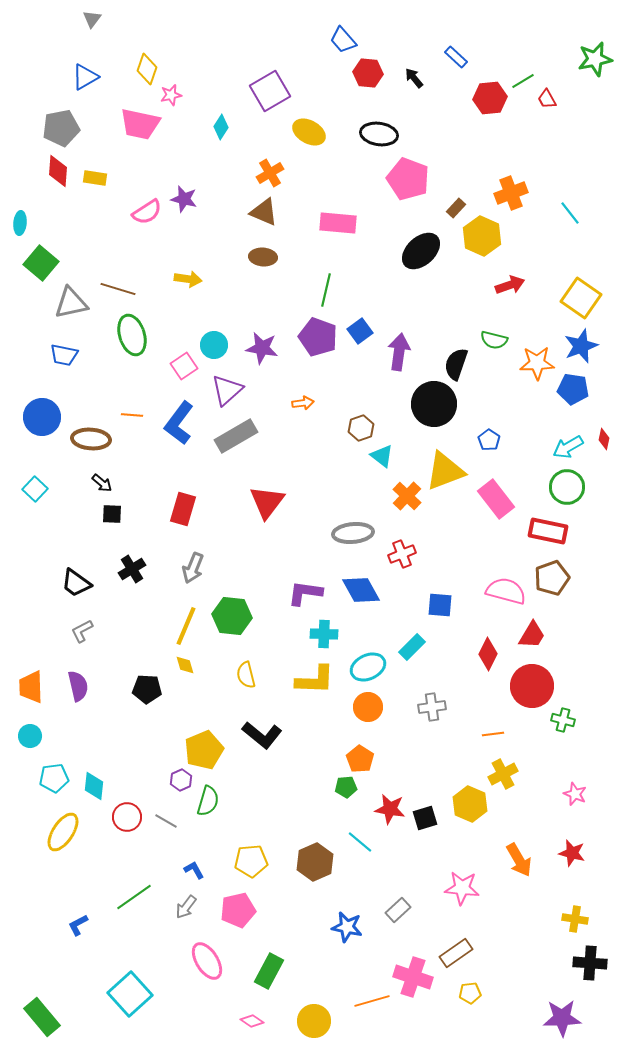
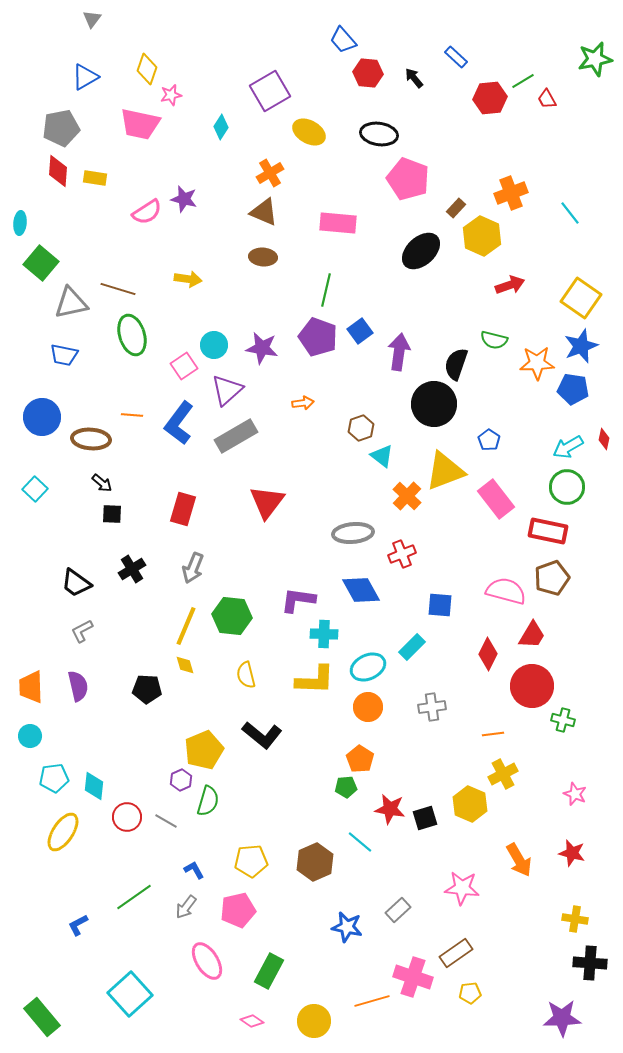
purple L-shape at (305, 593): moved 7 px left, 7 px down
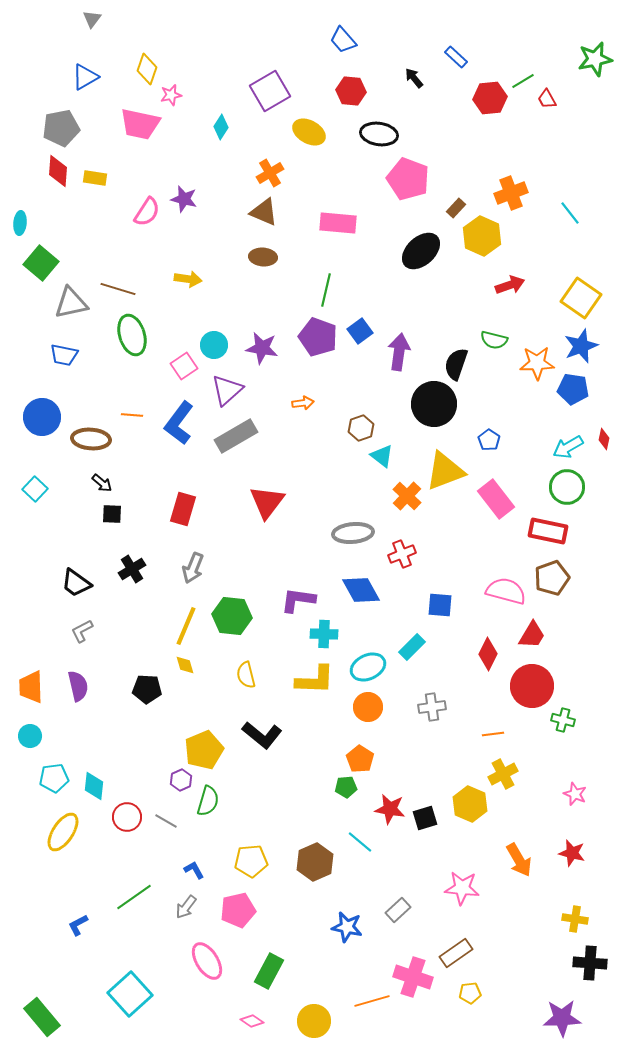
red hexagon at (368, 73): moved 17 px left, 18 px down
pink semicircle at (147, 212): rotated 24 degrees counterclockwise
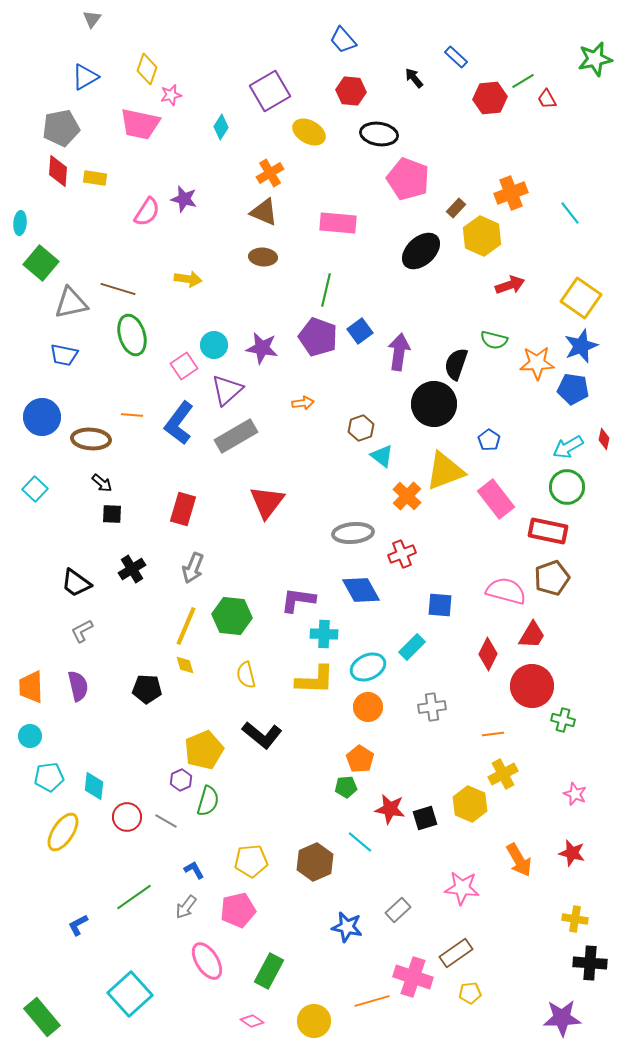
cyan pentagon at (54, 778): moved 5 px left, 1 px up
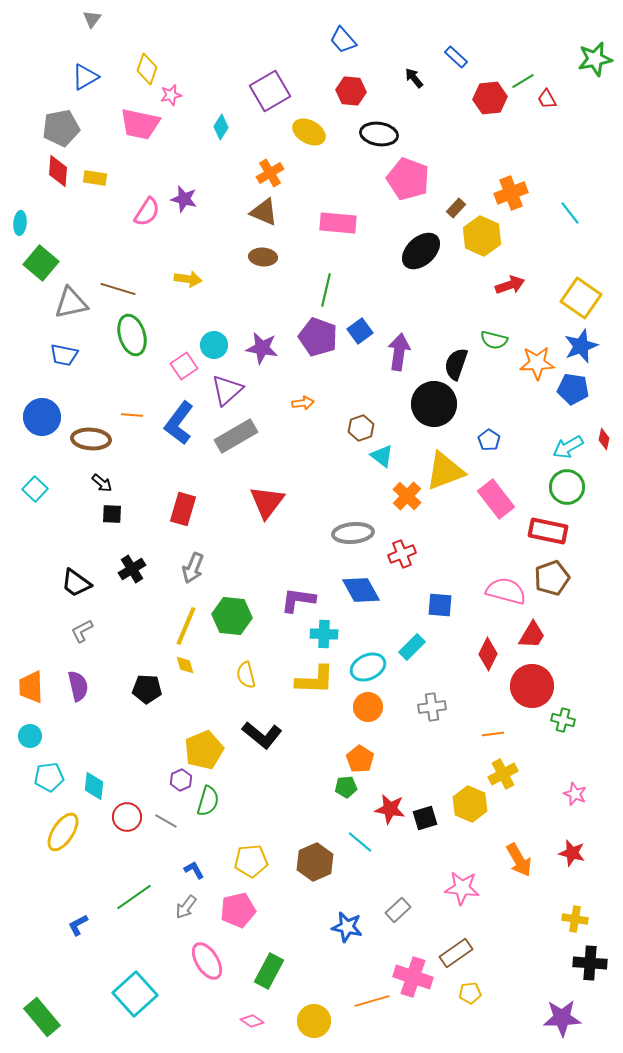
cyan square at (130, 994): moved 5 px right
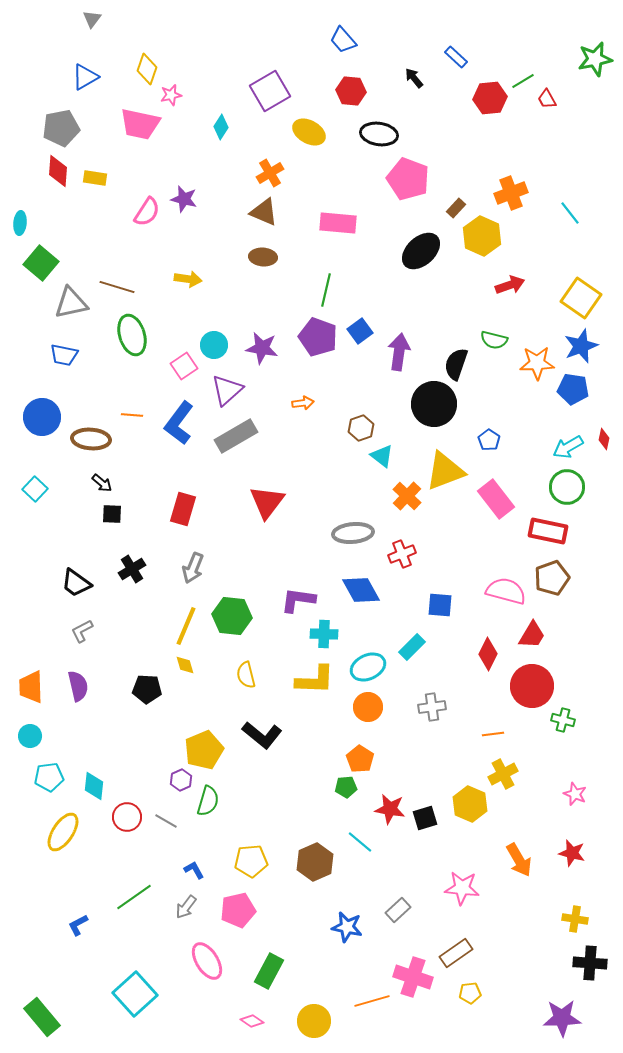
brown line at (118, 289): moved 1 px left, 2 px up
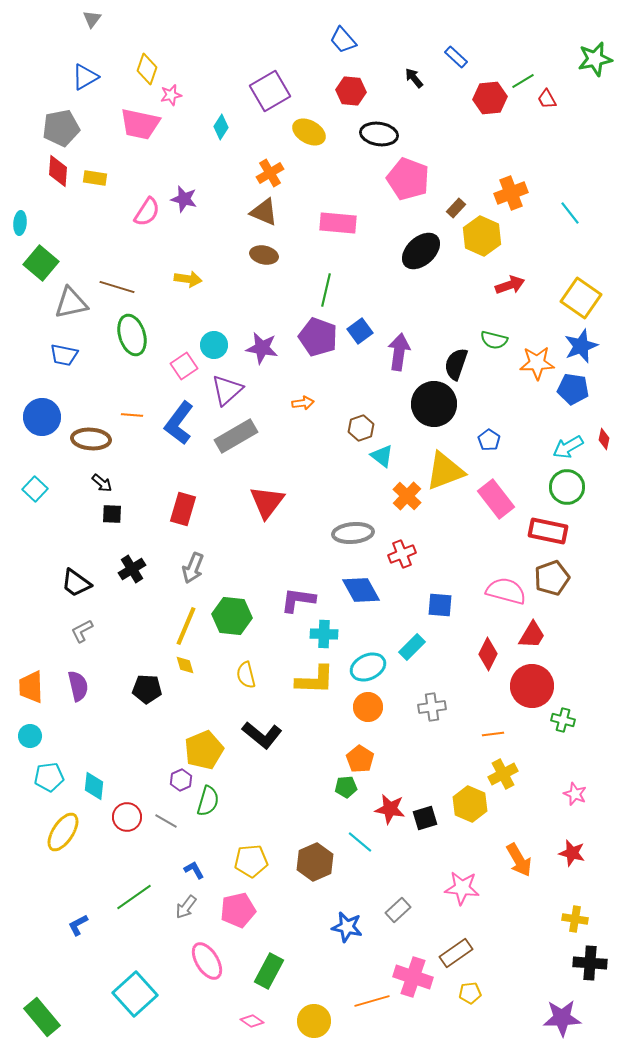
brown ellipse at (263, 257): moved 1 px right, 2 px up; rotated 8 degrees clockwise
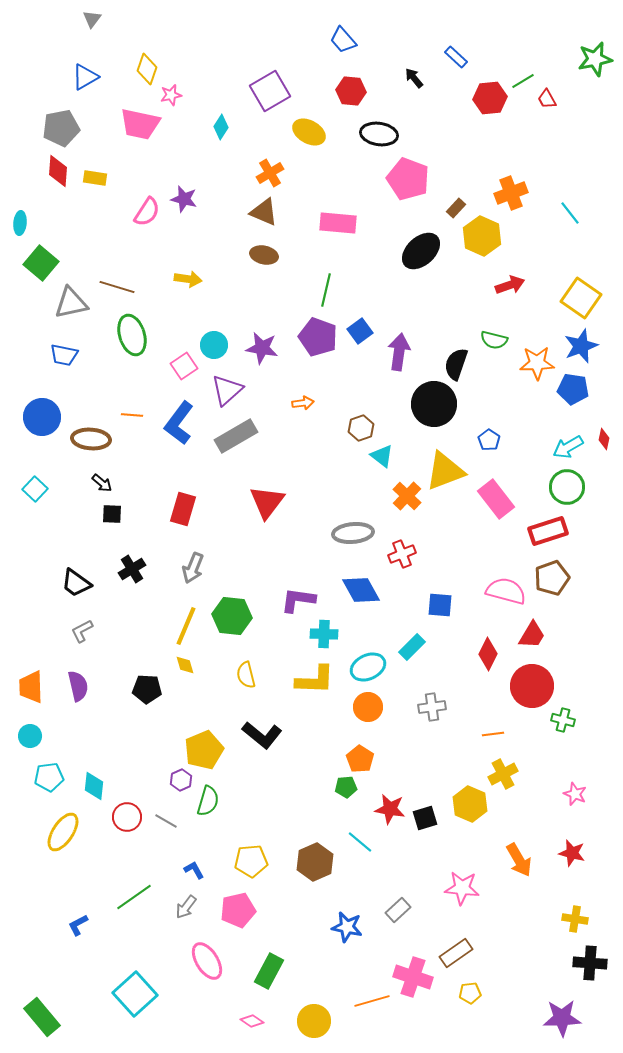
red rectangle at (548, 531): rotated 30 degrees counterclockwise
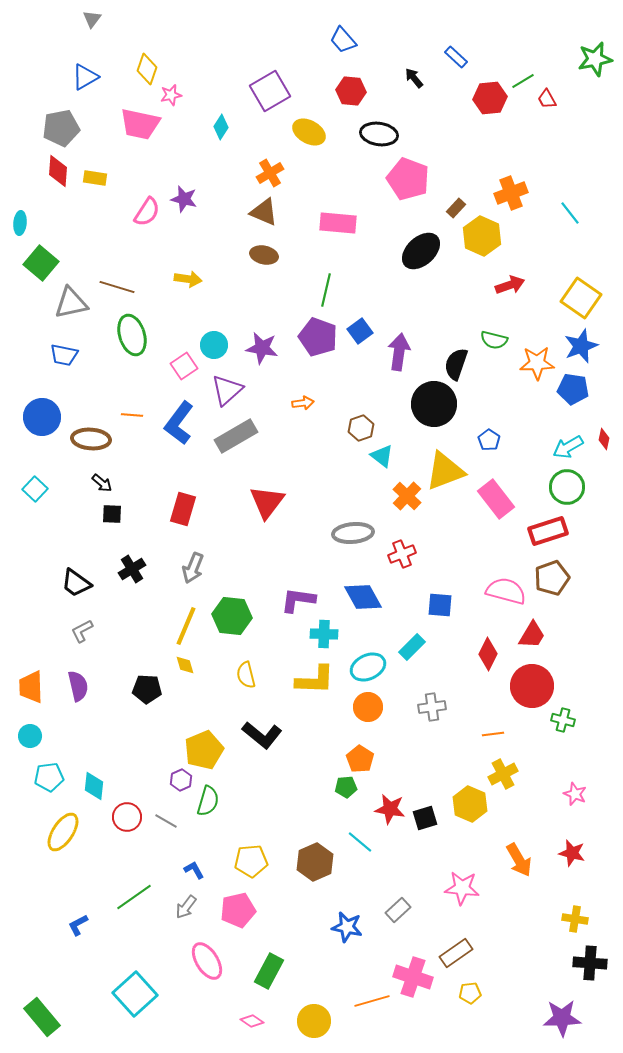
blue diamond at (361, 590): moved 2 px right, 7 px down
